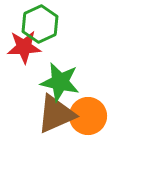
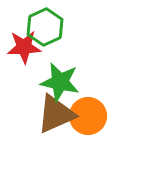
green hexagon: moved 5 px right, 3 px down
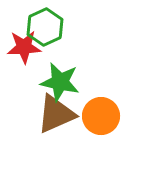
orange circle: moved 13 px right
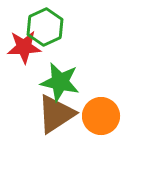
brown triangle: rotated 9 degrees counterclockwise
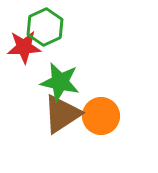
brown triangle: moved 6 px right
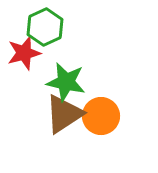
red star: moved 6 px down; rotated 12 degrees counterclockwise
green star: moved 6 px right
brown triangle: moved 2 px right
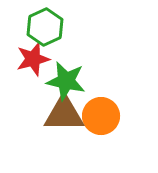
red star: moved 9 px right, 6 px down
green star: moved 1 px up
brown triangle: rotated 33 degrees clockwise
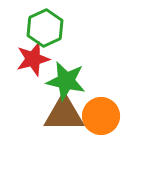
green hexagon: moved 1 px down
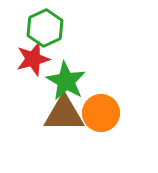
green star: rotated 18 degrees clockwise
orange circle: moved 3 px up
